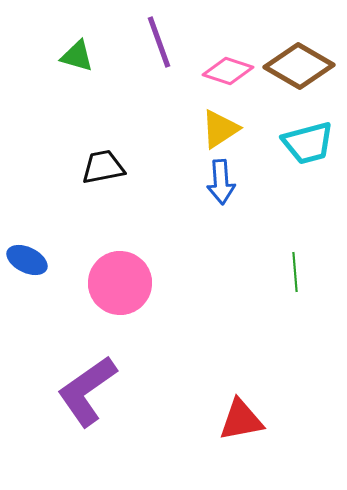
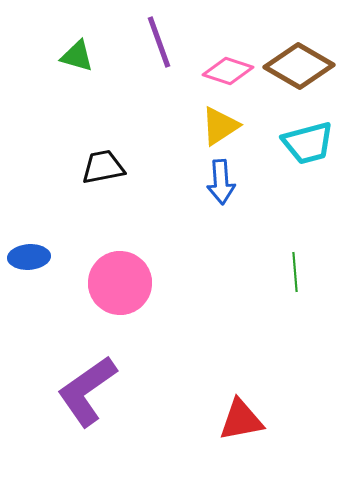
yellow triangle: moved 3 px up
blue ellipse: moved 2 px right, 3 px up; rotated 30 degrees counterclockwise
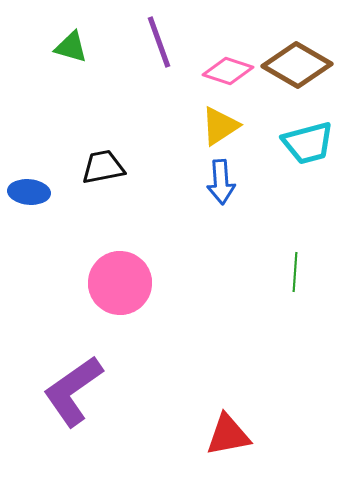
green triangle: moved 6 px left, 9 px up
brown diamond: moved 2 px left, 1 px up
blue ellipse: moved 65 px up; rotated 9 degrees clockwise
green line: rotated 9 degrees clockwise
purple L-shape: moved 14 px left
red triangle: moved 13 px left, 15 px down
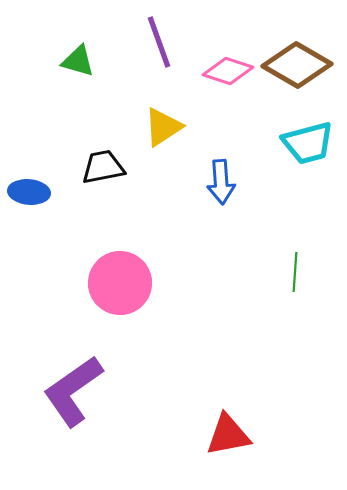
green triangle: moved 7 px right, 14 px down
yellow triangle: moved 57 px left, 1 px down
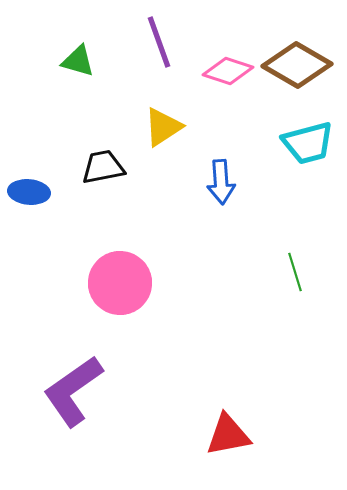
green line: rotated 21 degrees counterclockwise
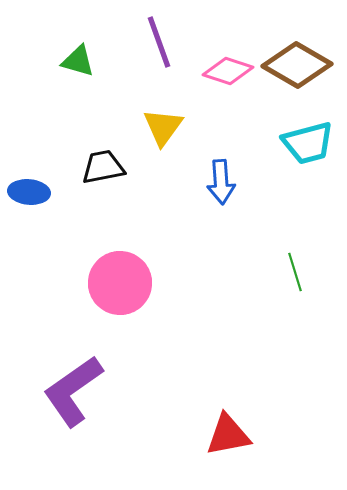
yellow triangle: rotated 21 degrees counterclockwise
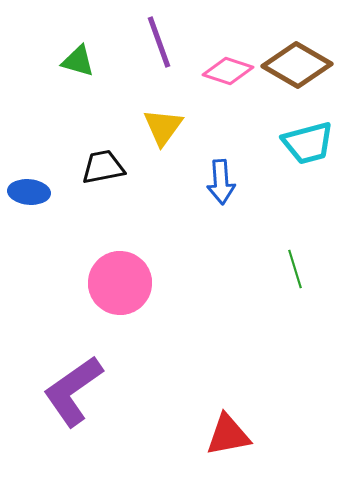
green line: moved 3 px up
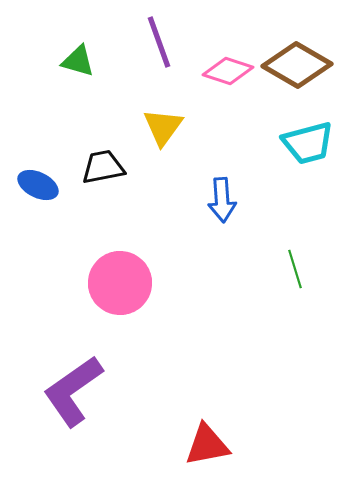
blue arrow: moved 1 px right, 18 px down
blue ellipse: moved 9 px right, 7 px up; rotated 21 degrees clockwise
red triangle: moved 21 px left, 10 px down
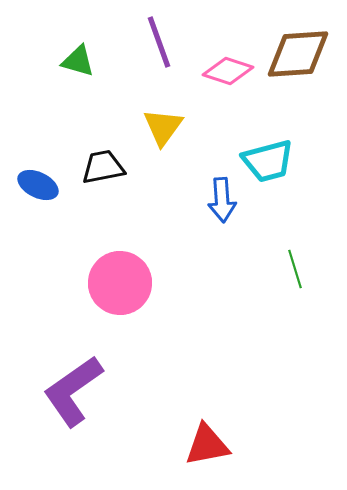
brown diamond: moved 1 px right, 11 px up; rotated 34 degrees counterclockwise
cyan trapezoid: moved 40 px left, 18 px down
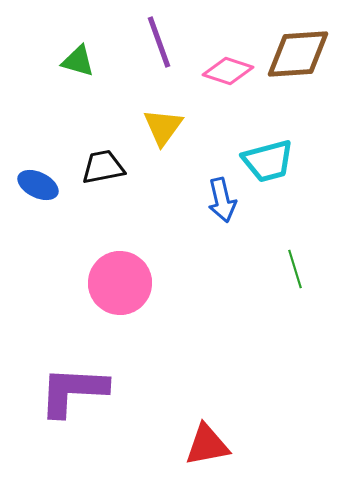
blue arrow: rotated 9 degrees counterclockwise
purple L-shape: rotated 38 degrees clockwise
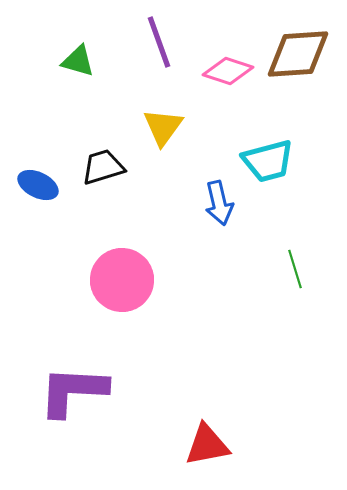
black trapezoid: rotated 6 degrees counterclockwise
blue arrow: moved 3 px left, 3 px down
pink circle: moved 2 px right, 3 px up
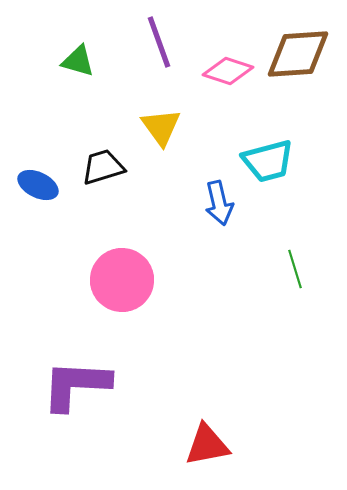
yellow triangle: moved 2 px left; rotated 12 degrees counterclockwise
purple L-shape: moved 3 px right, 6 px up
